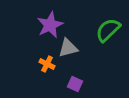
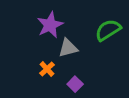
green semicircle: rotated 12 degrees clockwise
orange cross: moved 5 px down; rotated 21 degrees clockwise
purple square: rotated 21 degrees clockwise
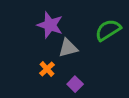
purple star: rotated 28 degrees counterclockwise
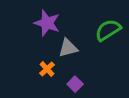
purple star: moved 3 px left, 2 px up
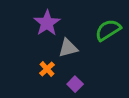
purple star: rotated 20 degrees clockwise
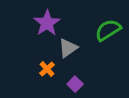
gray triangle: rotated 20 degrees counterclockwise
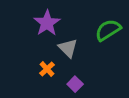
gray triangle: rotated 40 degrees counterclockwise
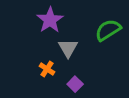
purple star: moved 3 px right, 3 px up
gray triangle: rotated 15 degrees clockwise
orange cross: rotated 14 degrees counterclockwise
